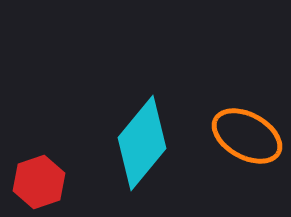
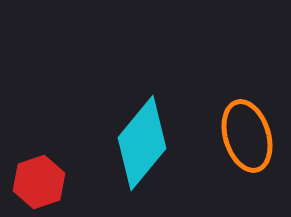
orange ellipse: rotated 44 degrees clockwise
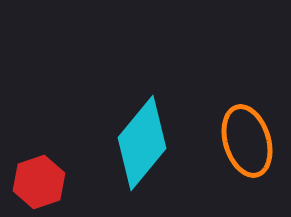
orange ellipse: moved 5 px down
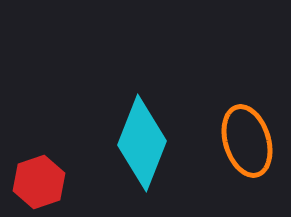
cyan diamond: rotated 18 degrees counterclockwise
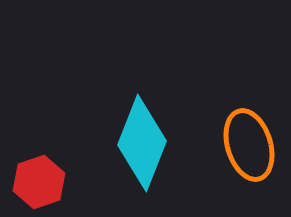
orange ellipse: moved 2 px right, 4 px down
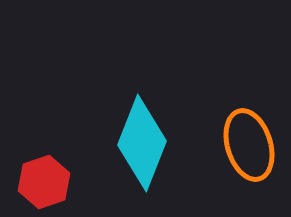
red hexagon: moved 5 px right
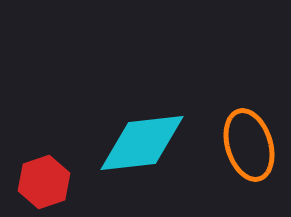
cyan diamond: rotated 62 degrees clockwise
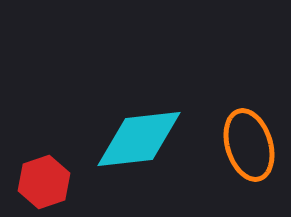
cyan diamond: moved 3 px left, 4 px up
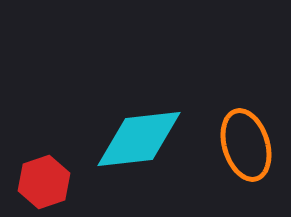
orange ellipse: moved 3 px left
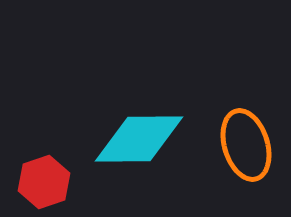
cyan diamond: rotated 6 degrees clockwise
